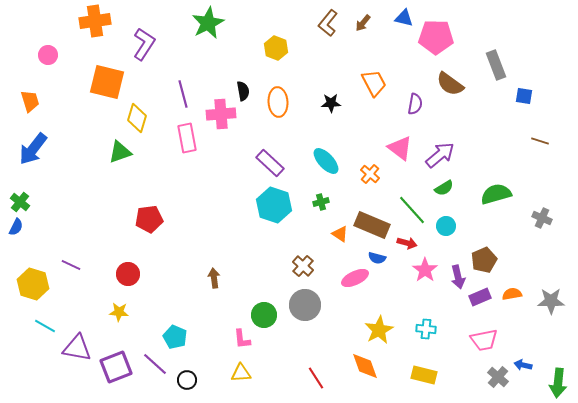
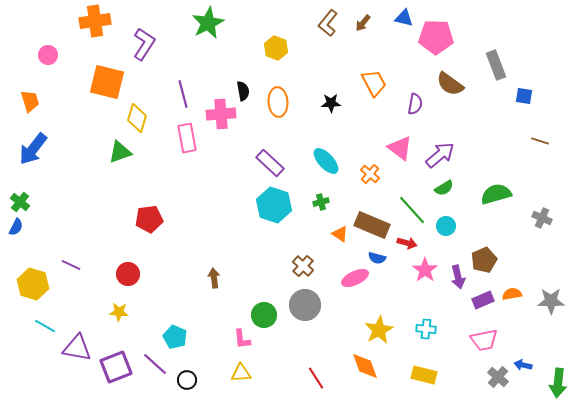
purple rectangle at (480, 297): moved 3 px right, 3 px down
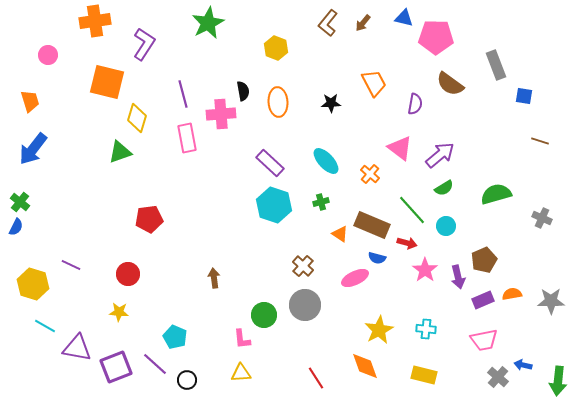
green arrow at (558, 383): moved 2 px up
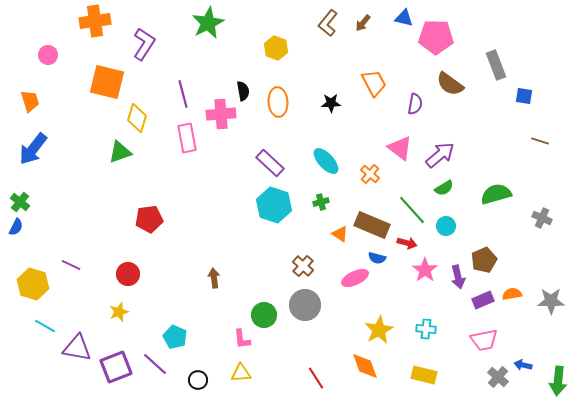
yellow star at (119, 312): rotated 24 degrees counterclockwise
black circle at (187, 380): moved 11 px right
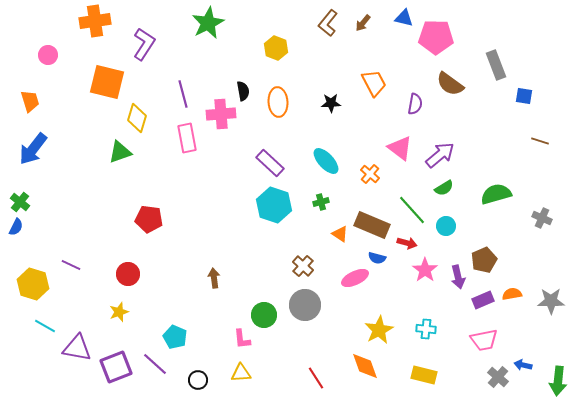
red pentagon at (149, 219): rotated 16 degrees clockwise
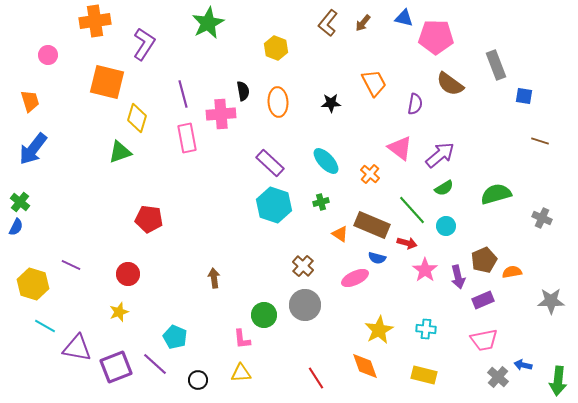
orange semicircle at (512, 294): moved 22 px up
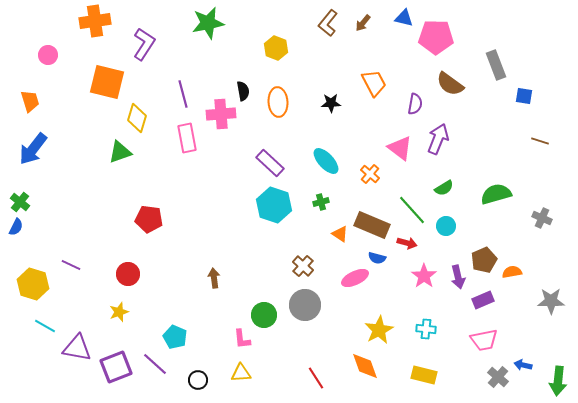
green star at (208, 23): rotated 16 degrees clockwise
purple arrow at (440, 155): moved 2 px left, 16 px up; rotated 28 degrees counterclockwise
pink star at (425, 270): moved 1 px left, 6 px down
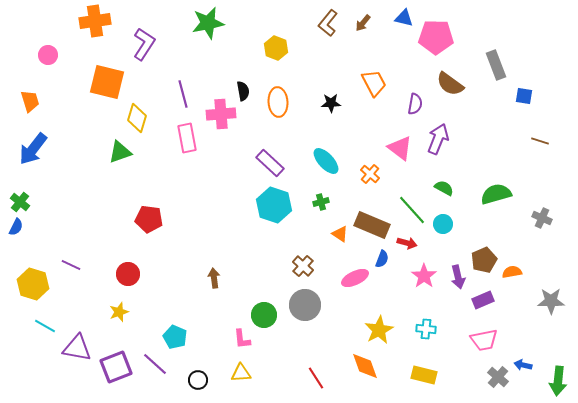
green semicircle at (444, 188): rotated 120 degrees counterclockwise
cyan circle at (446, 226): moved 3 px left, 2 px up
blue semicircle at (377, 258): moved 5 px right, 1 px down; rotated 84 degrees counterclockwise
